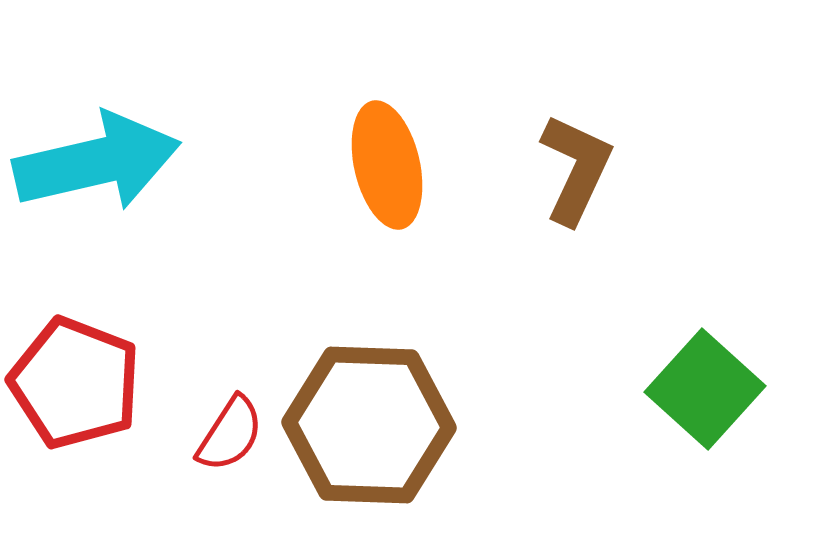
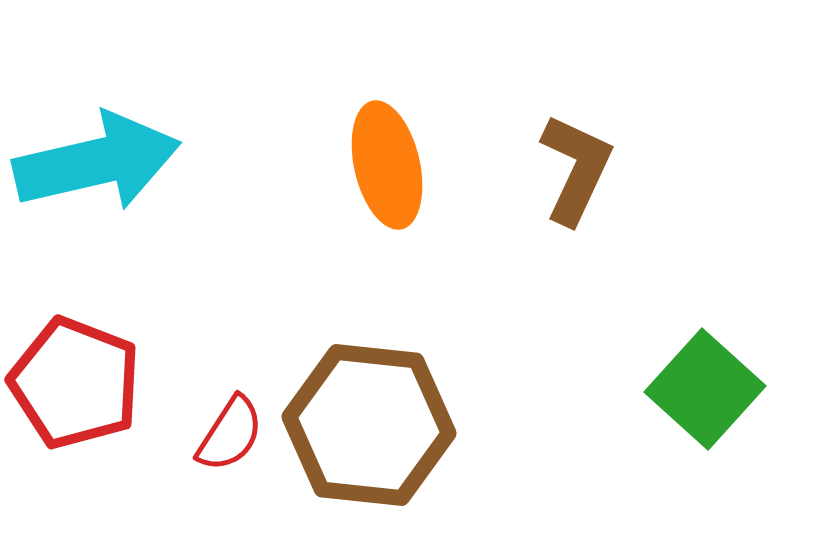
brown hexagon: rotated 4 degrees clockwise
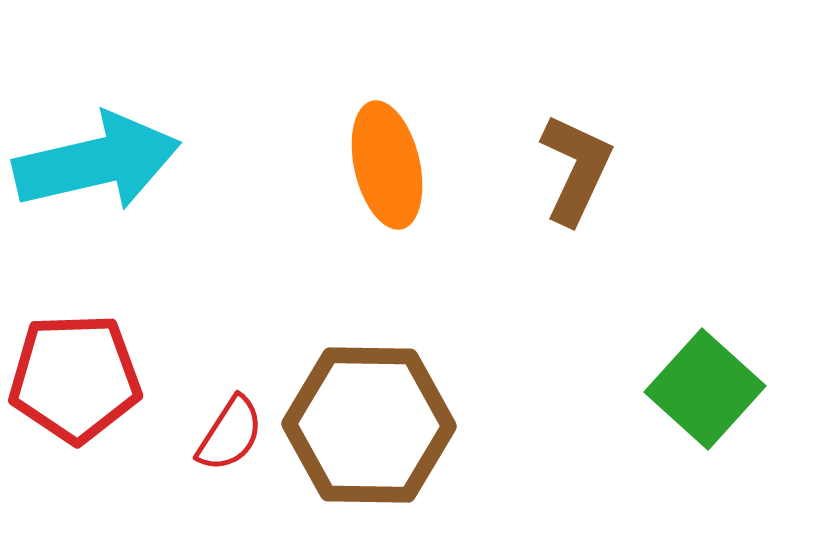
red pentagon: moved 5 px up; rotated 23 degrees counterclockwise
brown hexagon: rotated 5 degrees counterclockwise
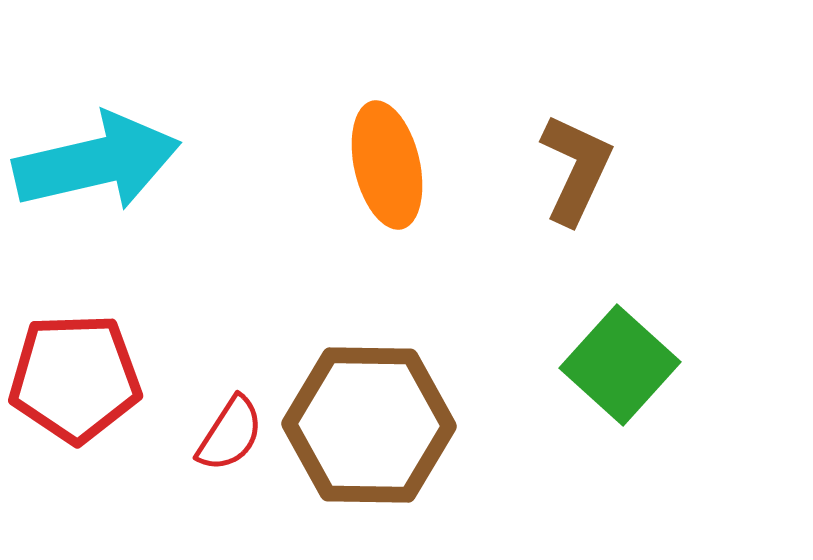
green square: moved 85 px left, 24 px up
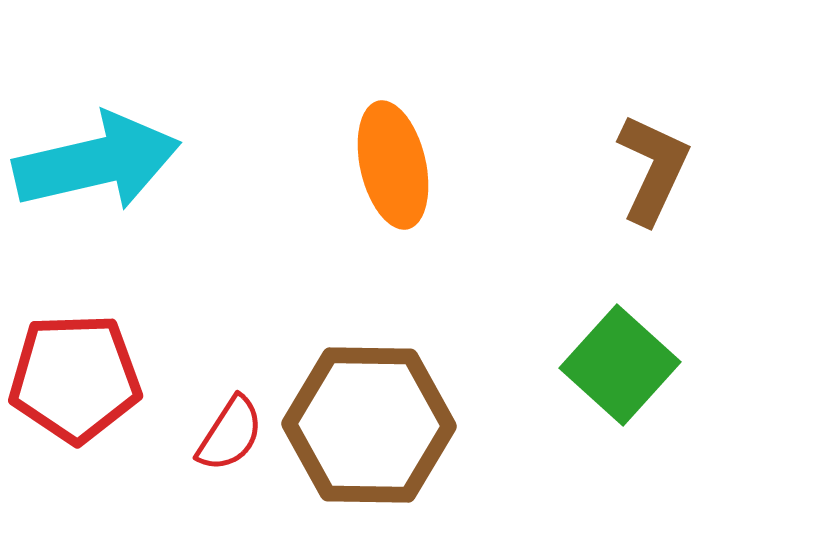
orange ellipse: moved 6 px right
brown L-shape: moved 77 px right
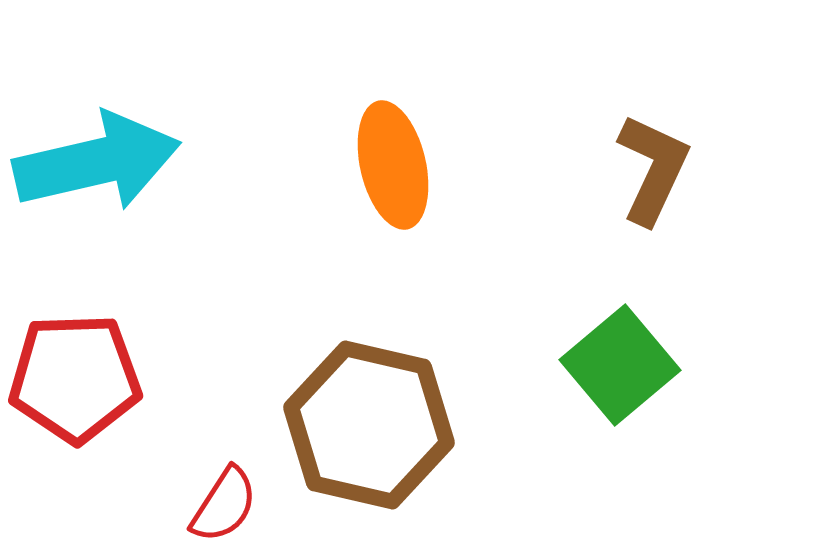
green square: rotated 8 degrees clockwise
brown hexagon: rotated 12 degrees clockwise
red semicircle: moved 6 px left, 71 px down
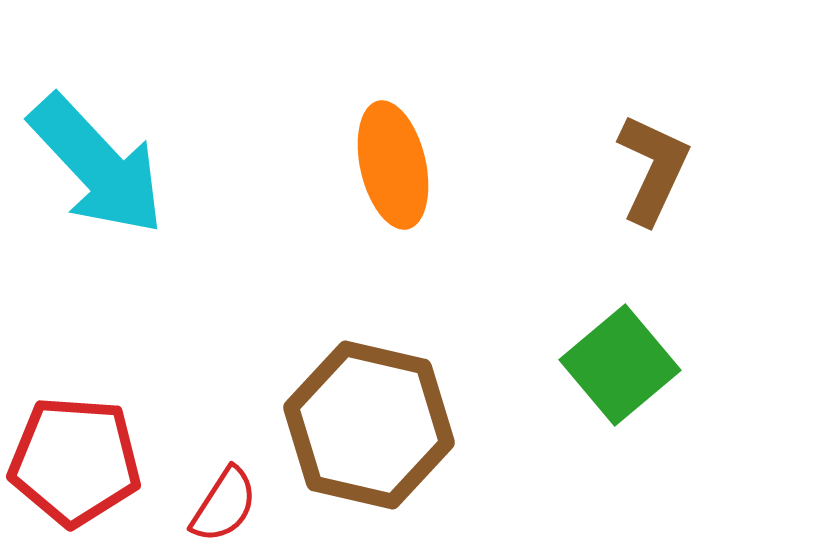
cyan arrow: moved 3 px down; rotated 60 degrees clockwise
red pentagon: moved 83 px down; rotated 6 degrees clockwise
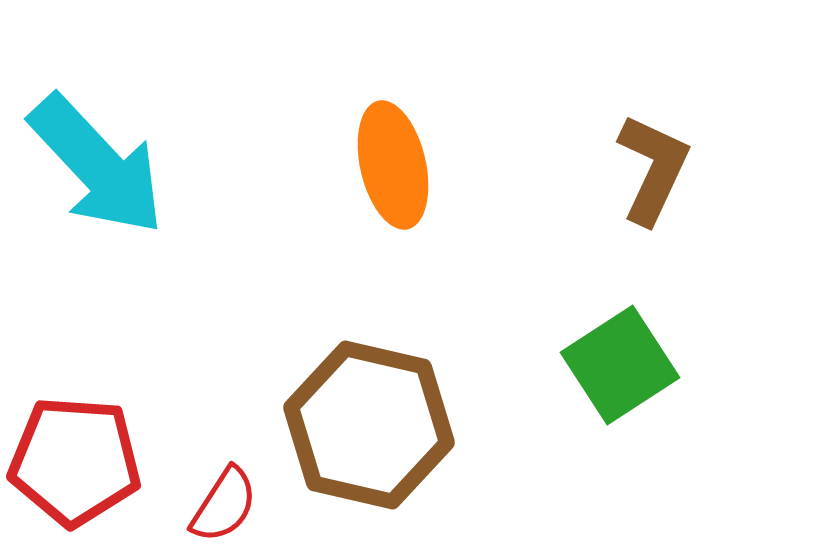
green square: rotated 7 degrees clockwise
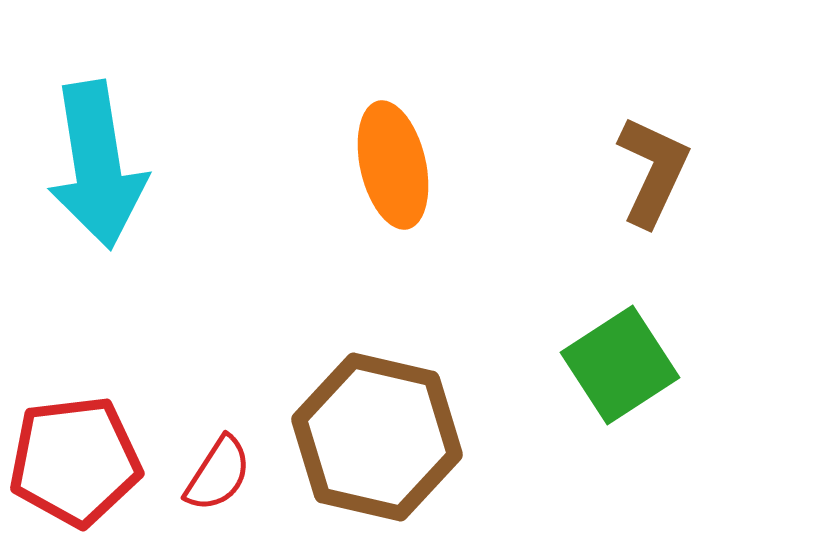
cyan arrow: rotated 34 degrees clockwise
brown L-shape: moved 2 px down
brown hexagon: moved 8 px right, 12 px down
red pentagon: rotated 11 degrees counterclockwise
red semicircle: moved 6 px left, 31 px up
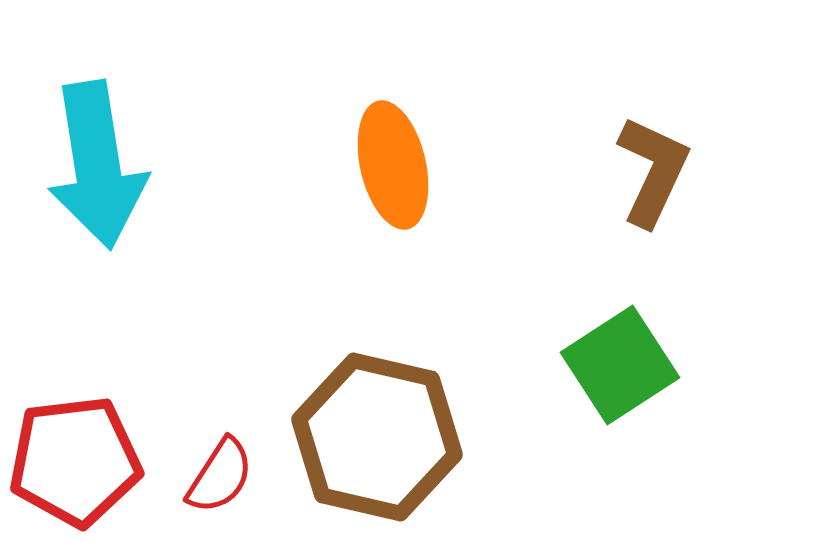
red semicircle: moved 2 px right, 2 px down
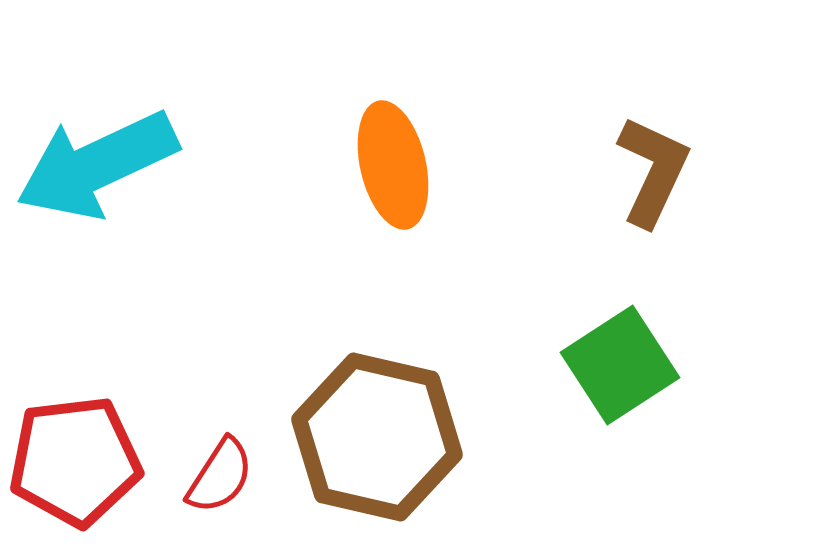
cyan arrow: rotated 74 degrees clockwise
